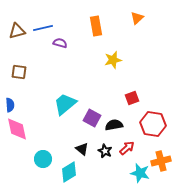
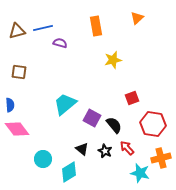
black semicircle: rotated 60 degrees clockwise
pink diamond: rotated 25 degrees counterclockwise
red arrow: rotated 91 degrees counterclockwise
orange cross: moved 3 px up
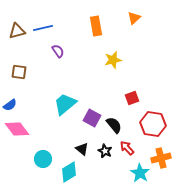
orange triangle: moved 3 px left
purple semicircle: moved 2 px left, 8 px down; rotated 40 degrees clockwise
blue semicircle: rotated 56 degrees clockwise
cyan star: rotated 18 degrees clockwise
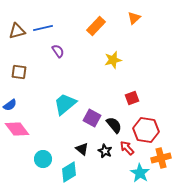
orange rectangle: rotated 54 degrees clockwise
red hexagon: moved 7 px left, 6 px down
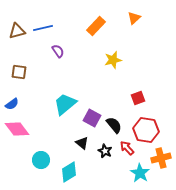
red square: moved 6 px right
blue semicircle: moved 2 px right, 1 px up
black triangle: moved 6 px up
cyan circle: moved 2 px left, 1 px down
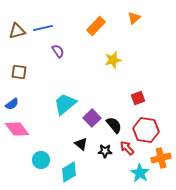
purple square: rotated 18 degrees clockwise
black triangle: moved 1 px left, 1 px down
black star: rotated 24 degrees counterclockwise
